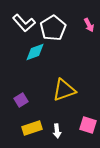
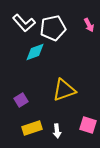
white pentagon: rotated 20 degrees clockwise
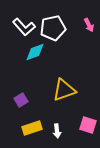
white L-shape: moved 4 px down
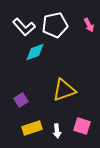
white pentagon: moved 2 px right, 3 px up
pink square: moved 6 px left, 1 px down
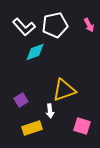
white arrow: moved 7 px left, 20 px up
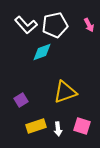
white L-shape: moved 2 px right, 2 px up
cyan diamond: moved 7 px right
yellow triangle: moved 1 px right, 2 px down
white arrow: moved 8 px right, 18 px down
yellow rectangle: moved 4 px right, 2 px up
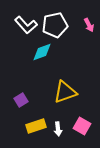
pink square: rotated 12 degrees clockwise
